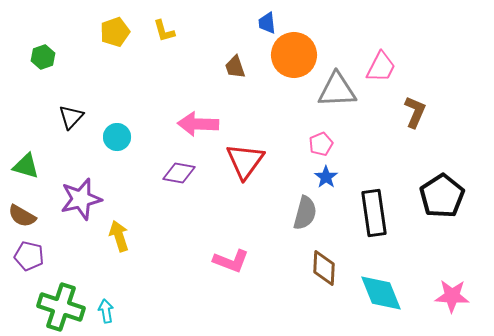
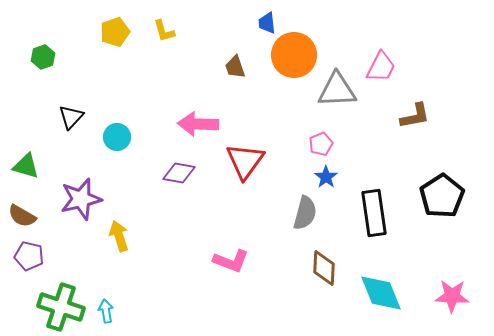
brown L-shape: moved 4 px down; rotated 56 degrees clockwise
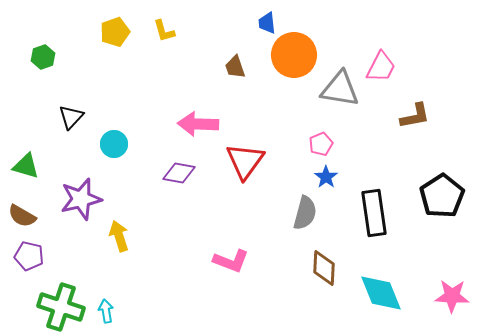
gray triangle: moved 3 px right, 1 px up; rotated 12 degrees clockwise
cyan circle: moved 3 px left, 7 px down
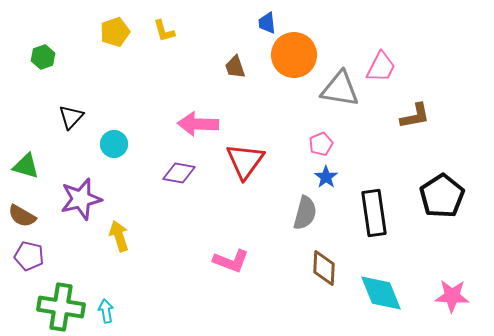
green cross: rotated 9 degrees counterclockwise
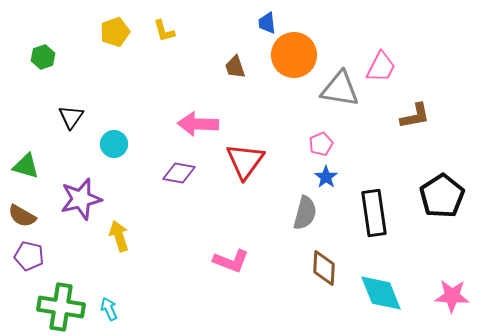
black triangle: rotated 8 degrees counterclockwise
cyan arrow: moved 3 px right, 2 px up; rotated 15 degrees counterclockwise
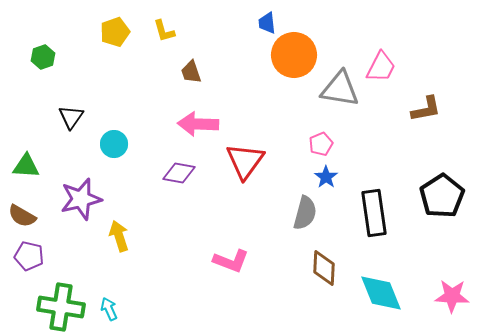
brown trapezoid: moved 44 px left, 5 px down
brown L-shape: moved 11 px right, 7 px up
green triangle: rotated 12 degrees counterclockwise
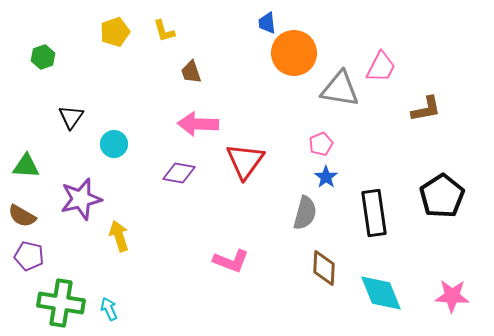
orange circle: moved 2 px up
green cross: moved 4 px up
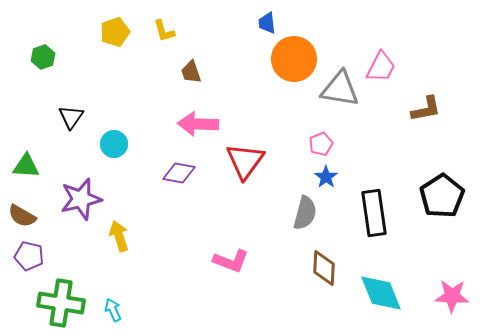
orange circle: moved 6 px down
cyan arrow: moved 4 px right, 1 px down
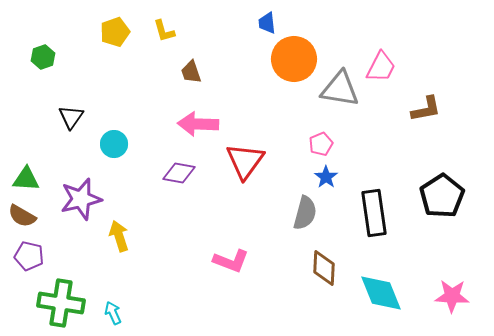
green triangle: moved 13 px down
cyan arrow: moved 3 px down
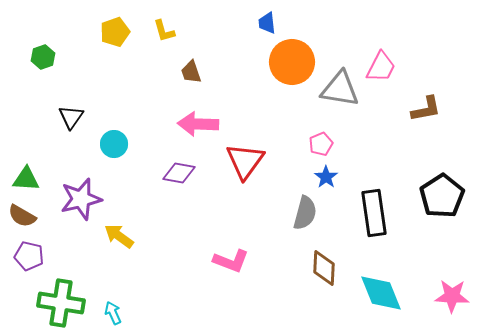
orange circle: moved 2 px left, 3 px down
yellow arrow: rotated 36 degrees counterclockwise
